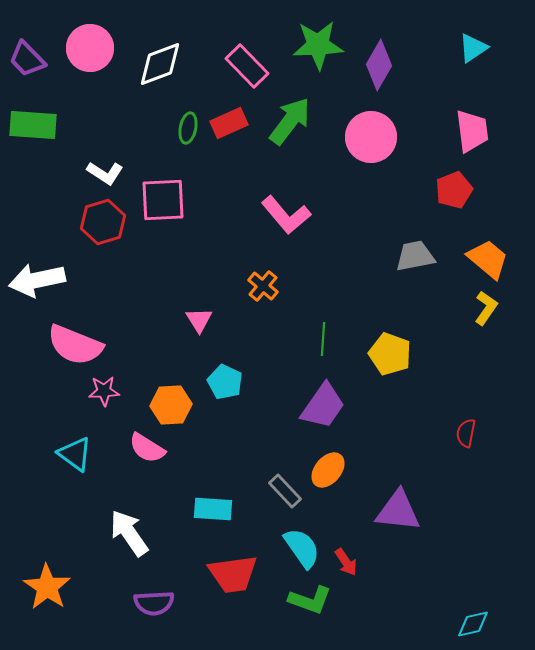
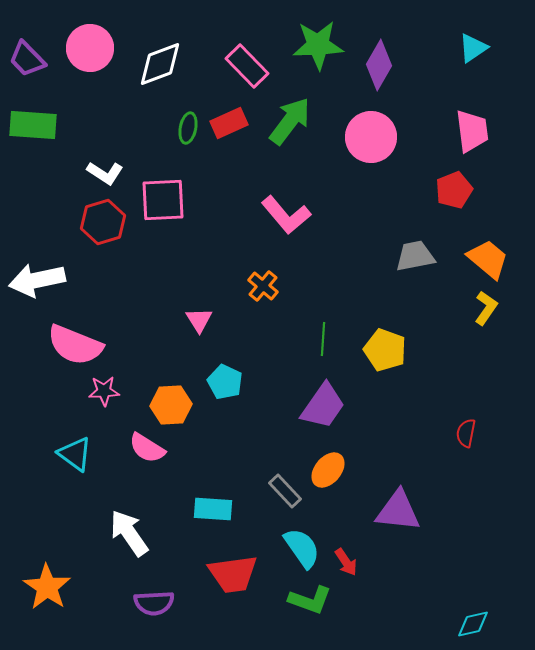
yellow pentagon at (390, 354): moved 5 px left, 4 px up
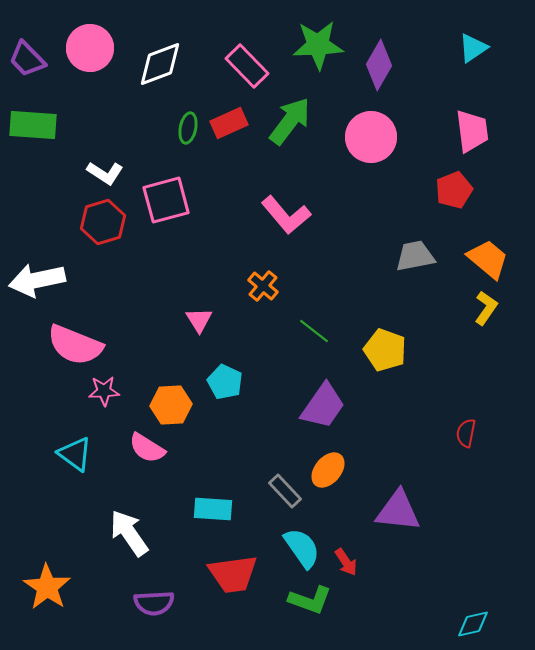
pink square at (163, 200): moved 3 px right; rotated 12 degrees counterclockwise
green line at (323, 339): moved 9 px left, 8 px up; rotated 56 degrees counterclockwise
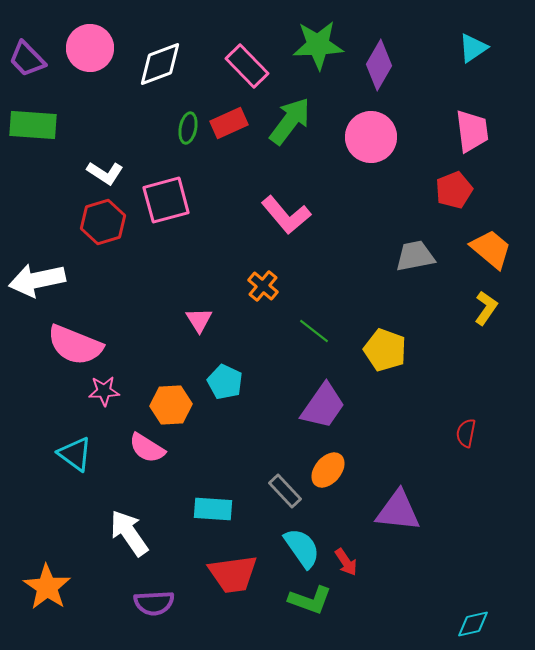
orange trapezoid at (488, 259): moved 3 px right, 10 px up
